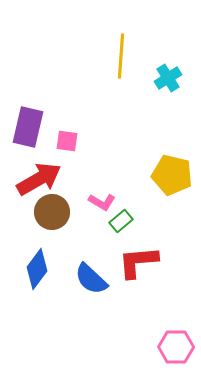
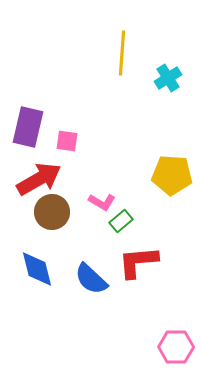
yellow line: moved 1 px right, 3 px up
yellow pentagon: rotated 9 degrees counterclockwise
blue diamond: rotated 51 degrees counterclockwise
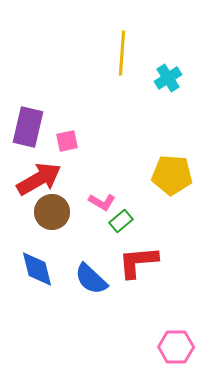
pink square: rotated 20 degrees counterclockwise
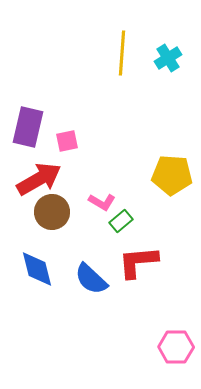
cyan cross: moved 20 px up
